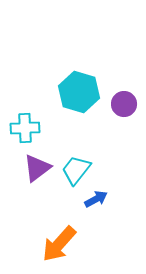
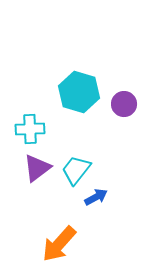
cyan cross: moved 5 px right, 1 px down
blue arrow: moved 2 px up
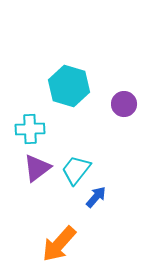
cyan hexagon: moved 10 px left, 6 px up
blue arrow: rotated 20 degrees counterclockwise
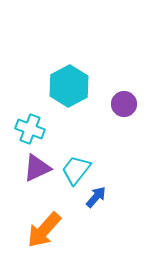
cyan hexagon: rotated 15 degrees clockwise
cyan cross: rotated 24 degrees clockwise
purple triangle: rotated 12 degrees clockwise
orange arrow: moved 15 px left, 14 px up
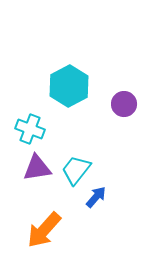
purple triangle: rotated 16 degrees clockwise
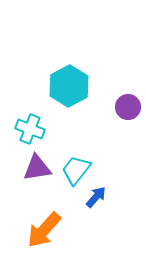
purple circle: moved 4 px right, 3 px down
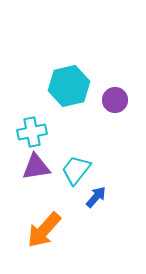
cyan hexagon: rotated 15 degrees clockwise
purple circle: moved 13 px left, 7 px up
cyan cross: moved 2 px right, 3 px down; rotated 32 degrees counterclockwise
purple triangle: moved 1 px left, 1 px up
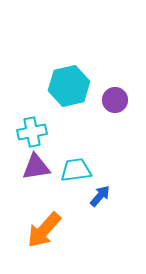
cyan trapezoid: rotated 44 degrees clockwise
blue arrow: moved 4 px right, 1 px up
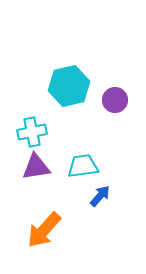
cyan trapezoid: moved 7 px right, 4 px up
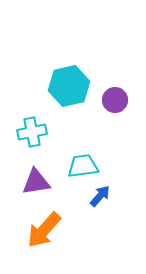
purple triangle: moved 15 px down
